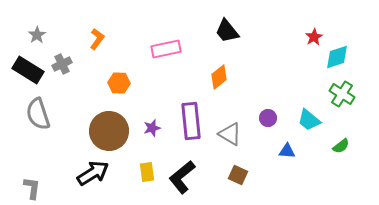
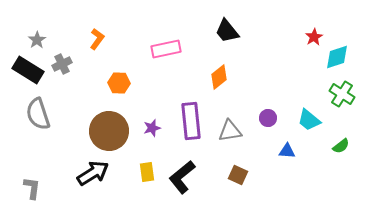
gray star: moved 5 px down
gray triangle: moved 3 px up; rotated 40 degrees counterclockwise
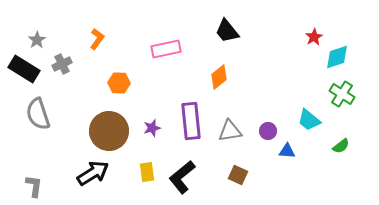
black rectangle: moved 4 px left, 1 px up
purple circle: moved 13 px down
gray L-shape: moved 2 px right, 2 px up
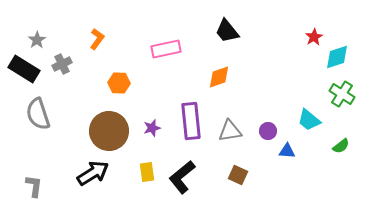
orange diamond: rotated 20 degrees clockwise
